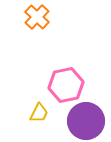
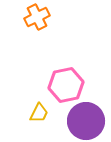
orange cross: rotated 20 degrees clockwise
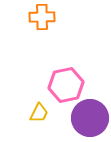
orange cross: moved 5 px right; rotated 25 degrees clockwise
purple circle: moved 4 px right, 3 px up
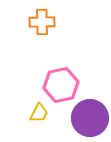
orange cross: moved 5 px down
pink hexagon: moved 5 px left
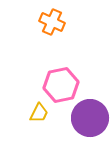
orange cross: moved 10 px right; rotated 25 degrees clockwise
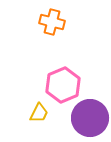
orange cross: rotated 10 degrees counterclockwise
pink hexagon: moved 2 px right; rotated 12 degrees counterclockwise
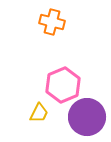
purple circle: moved 3 px left, 1 px up
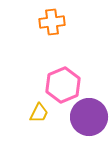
orange cross: rotated 20 degrees counterclockwise
purple circle: moved 2 px right
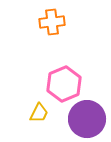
pink hexagon: moved 1 px right, 1 px up
purple circle: moved 2 px left, 2 px down
